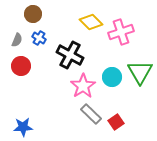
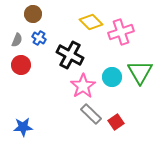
red circle: moved 1 px up
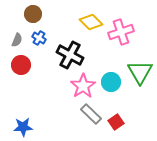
cyan circle: moved 1 px left, 5 px down
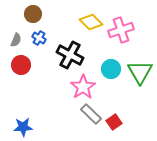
pink cross: moved 2 px up
gray semicircle: moved 1 px left
cyan circle: moved 13 px up
pink star: moved 1 px down
red square: moved 2 px left
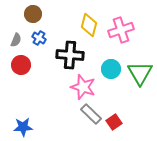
yellow diamond: moved 2 px left, 3 px down; rotated 60 degrees clockwise
black cross: rotated 24 degrees counterclockwise
green triangle: moved 1 px down
pink star: rotated 20 degrees counterclockwise
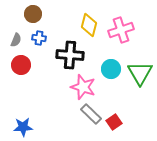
blue cross: rotated 24 degrees counterclockwise
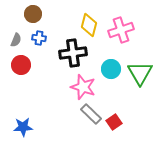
black cross: moved 3 px right, 2 px up; rotated 12 degrees counterclockwise
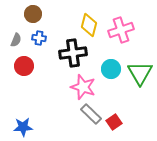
red circle: moved 3 px right, 1 px down
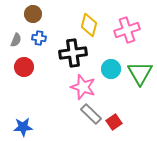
pink cross: moved 6 px right
red circle: moved 1 px down
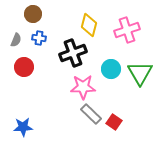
black cross: rotated 12 degrees counterclockwise
pink star: rotated 20 degrees counterclockwise
red square: rotated 21 degrees counterclockwise
